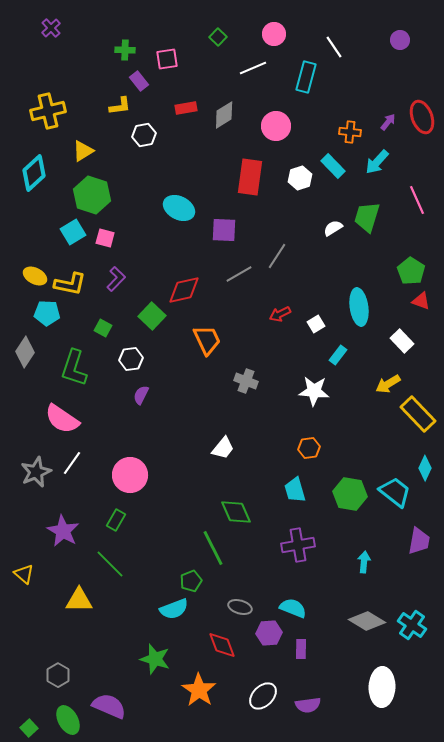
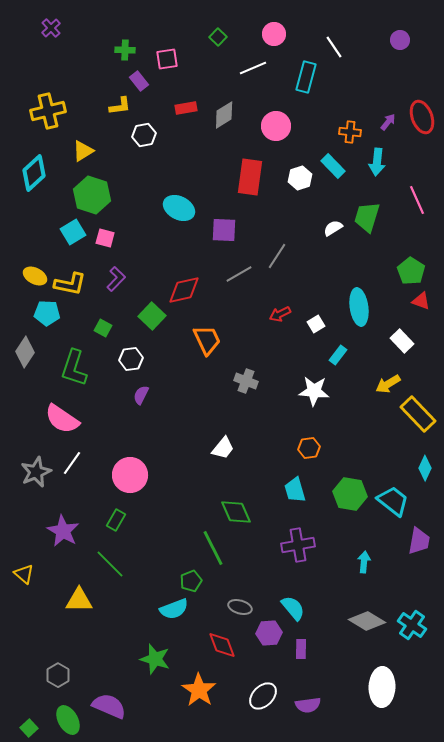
cyan arrow at (377, 162): rotated 36 degrees counterclockwise
cyan trapezoid at (395, 492): moved 2 px left, 9 px down
cyan semicircle at (293, 608): rotated 28 degrees clockwise
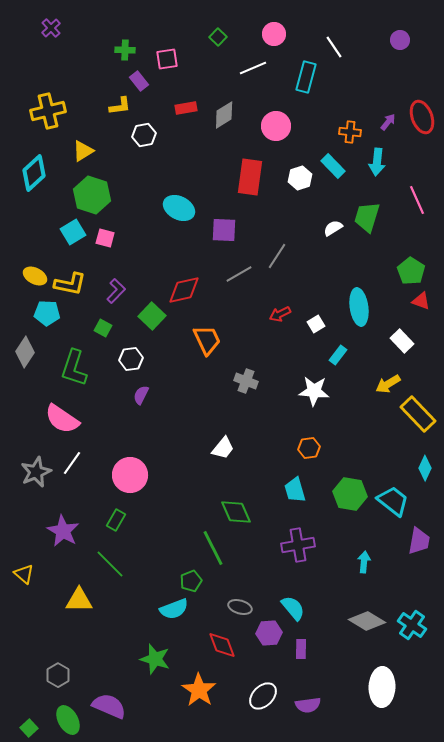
purple L-shape at (116, 279): moved 12 px down
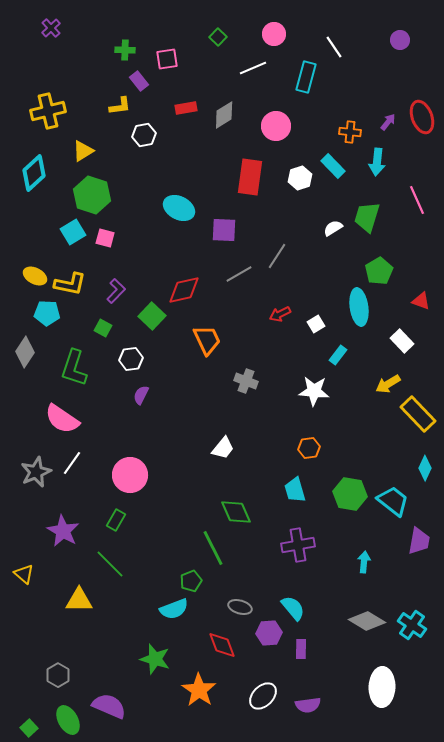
green pentagon at (411, 271): moved 32 px left; rotated 8 degrees clockwise
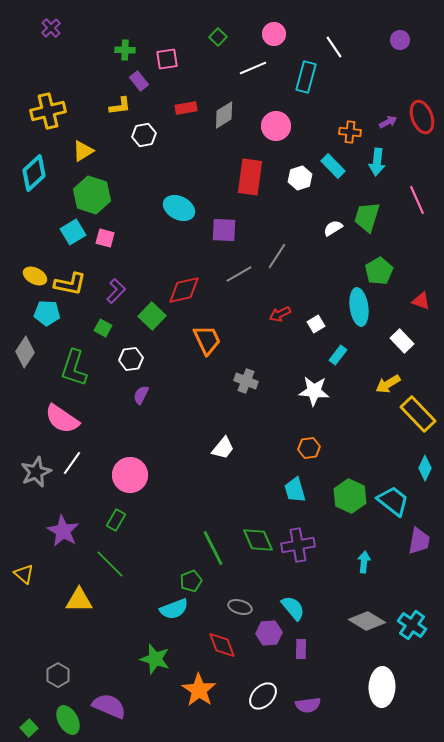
purple arrow at (388, 122): rotated 24 degrees clockwise
green hexagon at (350, 494): moved 2 px down; rotated 16 degrees clockwise
green diamond at (236, 512): moved 22 px right, 28 px down
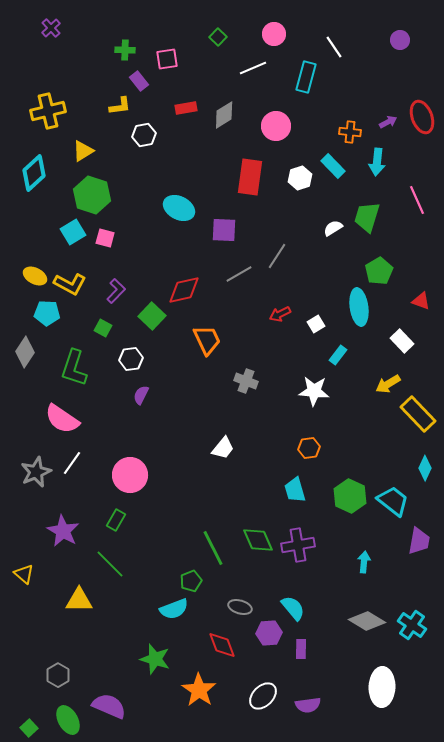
yellow L-shape at (70, 284): rotated 16 degrees clockwise
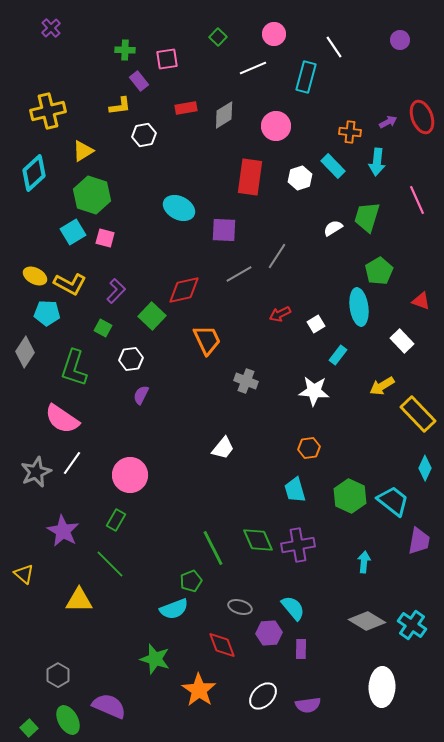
yellow arrow at (388, 384): moved 6 px left, 2 px down
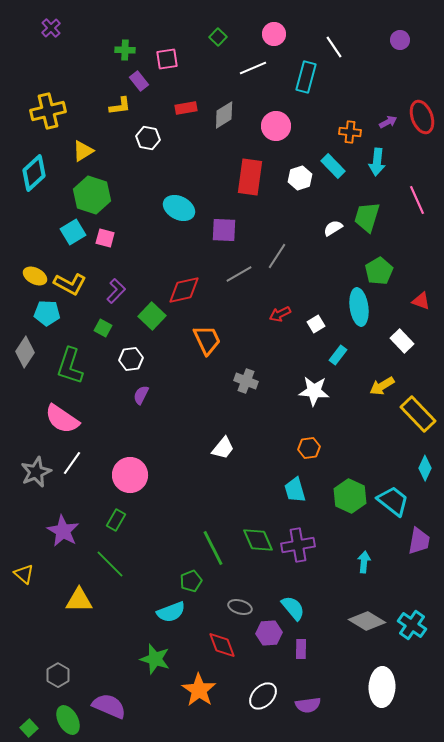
white hexagon at (144, 135): moved 4 px right, 3 px down; rotated 20 degrees clockwise
green L-shape at (74, 368): moved 4 px left, 2 px up
cyan semicircle at (174, 609): moved 3 px left, 3 px down
